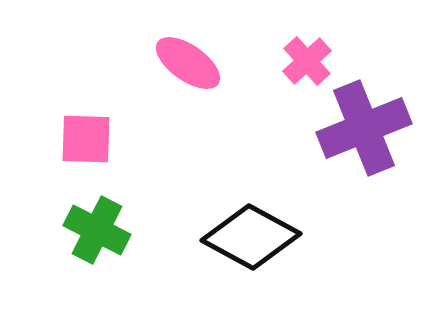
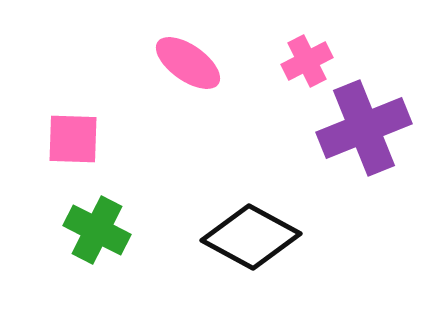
pink cross: rotated 15 degrees clockwise
pink square: moved 13 px left
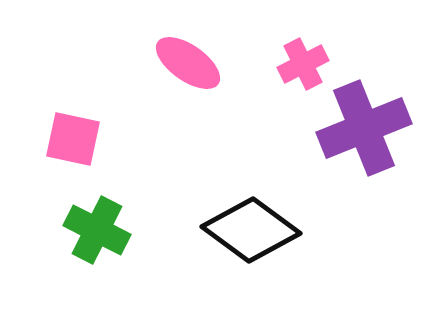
pink cross: moved 4 px left, 3 px down
pink square: rotated 10 degrees clockwise
black diamond: moved 7 px up; rotated 8 degrees clockwise
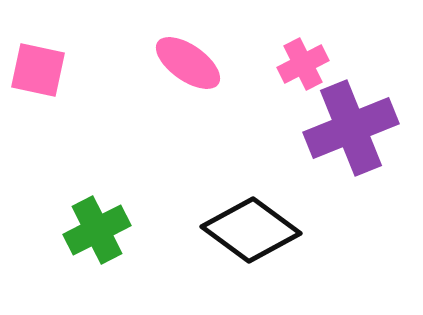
purple cross: moved 13 px left
pink square: moved 35 px left, 69 px up
green cross: rotated 36 degrees clockwise
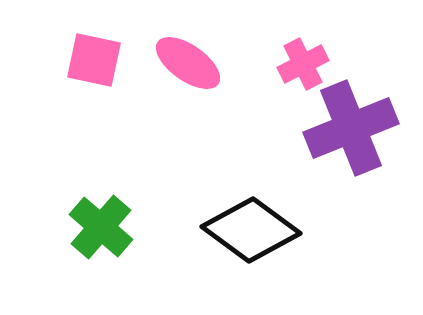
pink square: moved 56 px right, 10 px up
green cross: moved 4 px right, 3 px up; rotated 22 degrees counterclockwise
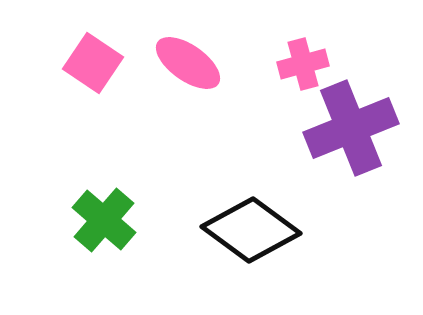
pink square: moved 1 px left, 3 px down; rotated 22 degrees clockwise
pink cross: rotated 12 degrees clockwise
green cross: moved 3 px right, 7 px up
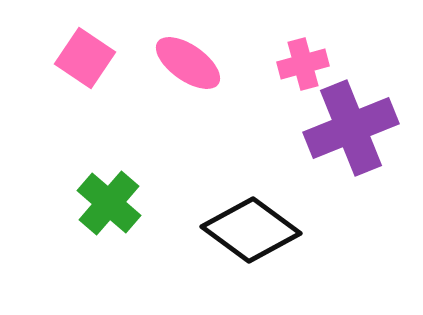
pink square: moved 8 px left, 5 px up
green cross: moved 5 px right, 17 px up
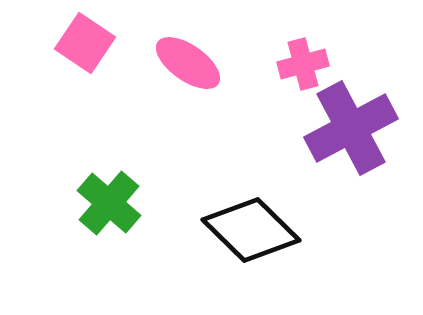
pink square: moved 15 px up
purple cross: rotated 6 degrees counterclockwise
black diamond: rotated 8 degrees clockwise
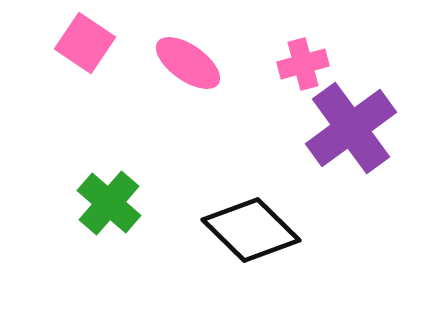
purple cross: rotated 8 degrees counterclockwise
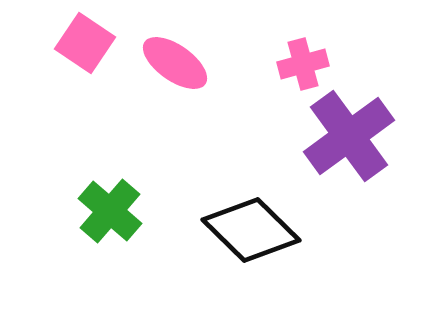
pink ellipse: moved 13 px left
purple cross: moved 2 px left, 8 px down
green cross: moved 1 px right, 8 px down
